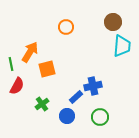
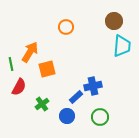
brown circle: moved 1 px right, 1 px up
red semicircle: moved 2 px right, 1 px down
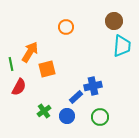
green cross: moved 2 px right, 7 px down
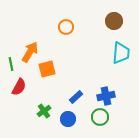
cyan trapezoid: moved 1 px left, 7 px down
blue cross: moved 13 px right, 10 px down
blue circle: moved 1 px right, 3 px down
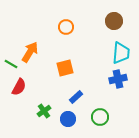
green line: rotated 48 degrees counterclockwise
orange square: moved 18 px right, 1 px up
blue cross: moved 12 px right, 17 px up
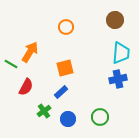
brown circle: moved 1 px right, 1 px up
red semicircle: moved 7 px right
blue rectangle: moved 15 px left, 5 px up
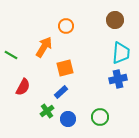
orange circle: moved 1 px up
orange arrow: moved 14 px right, 5 px up
green line: moved 9 px up
red semicircle: moved 3 px left
green cross: moved 3 px right
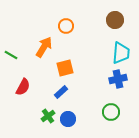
green cross: moved 1 px right, 5 px down
green circle: moved 11 px right, 5 px up
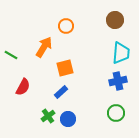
blue cross: moved 2 px down
green circle: moved 5 px right, 1 px down
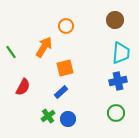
green line: moved 3 px up; rotated 24 degrees clockwise
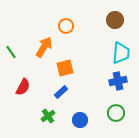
blue circle: moved 12 px right, 1 px down
